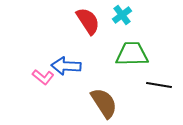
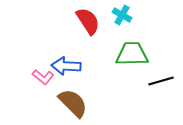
cyan cross: rotated 24 degrees counterclockwise
black line: moved 2 px right, 4 px up; rotated 25 degrees counterclockwise
brown semicircle: moved 31 px left; rotated 12 degrees counterclockwise
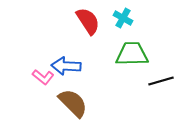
cyan cross: moved 1 px right, 3 px down
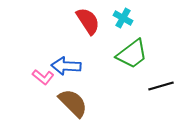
green trapezoid: rotated 144 degrees clockwise
black line: moved 5 px down
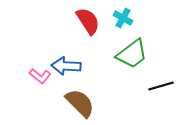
pink L-shape: moved 3 px left, 1 px up
brown semicircle: moved 7 px right
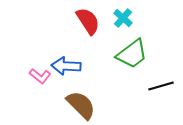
cyan cross: rotated 12 degrees clockwise
brown semicircle: moved 1 px right, 2 px down
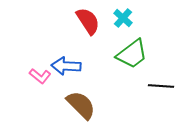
black line: rotated 20 degrees clockwise
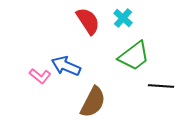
green trapezoid: moved 2 px right, 2 px down
blue arrow: rotated 20 degrees clockwise
brown semicircle: moved 12 px right, 3 px up; rotated 72 degrees clockwise
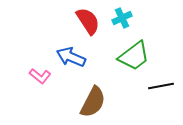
cyan cross: moved 1 px left; rotated 24 degrees clockwise
blue arrow: moved 5 px right, 9 px up
black line: rotated 15 degrees counterclockwise
